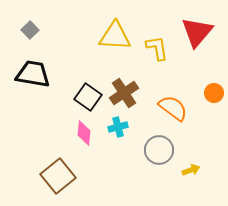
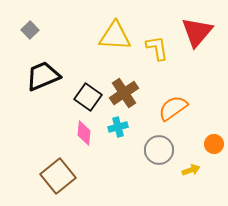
black trapezoid: moved 10 px right, 2 px down; rotated 33 degrees counterclockwise
orange circle: moved 51 px down
orange semicircle: rotated 72 degrees counterclockwise
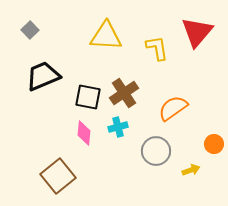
yellow triangle: moved 9 px left
black square: rotated 24 degrees counterclockwise
gray circle: moved 3 px left, 1 px down
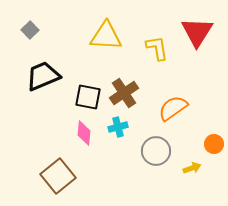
red triangle: rotated 8 degrees counterclockwise
yellow arrow: moved 1 px right, 2 px up
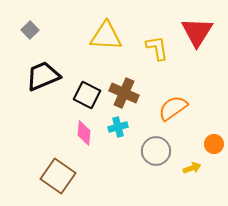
brown cross: rotated 32 degrees counterclockwise
black square: moved 1 px left, 2 px up; rotated 16 degrees clockwise
brown square: rotated 16 degrees counterclockwise
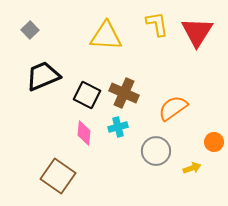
yellow L-shape: moved 24 px up
orange circle: moved 2 px up
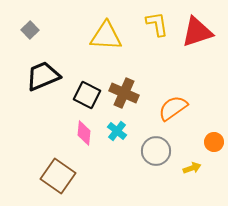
red triangle: rotated 40 degrees clockwise
cyan cross: moved 1 px left, 4 px down; rotated 36 degrees counterclockwise
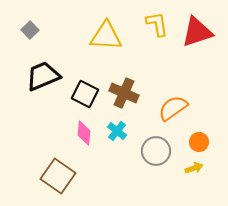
black square: moved 2 px left, 1 px up
orange circle: moved 15 px left
yellow arrow: moved 2 px right
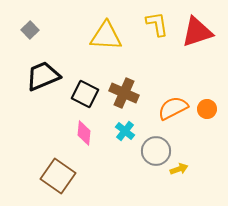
orange semicircle: rotated 8 degrees clockwise
cyan cross: moved 8 px right
orange circle: moved 8 px right, 33 px up
yellow arrow: moved 15 px left, 1 px down
